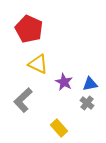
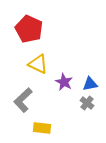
yellow rectangle: moved 17 px left; rotated 42 degrees counterclockwise
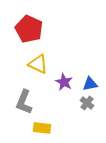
gray L-shape: moved 1 px right, 2 px down; rotated 25 degrees counterclockwise
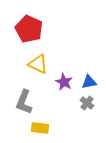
blue triangle: moved 1 px left, 2 px up
yellow rectangle: moved 2 px left
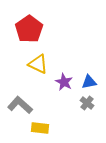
red pentagon: rotated 12 degrees clockwise
gray L-shape: moved 4 px left, 3 px down; rotated 110 degrees clockwise
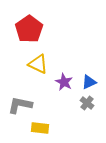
blue triangle: rotated 14 degrees counterclockwise
gray L-shape: rotated 30 degrees counterclockwise
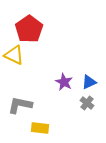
yellow triangle: moved 24 px left, 9 px up
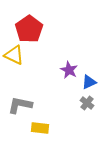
purple star: moved 5 px right, 12 px up
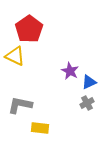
yellow triangle: moved 1 px right, 1 px down
purple star: moved 1 px right, 1 px down
gray cross: rotated 24 degrees clockwise
